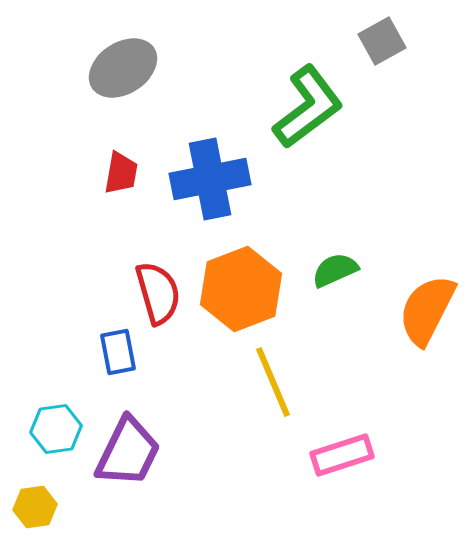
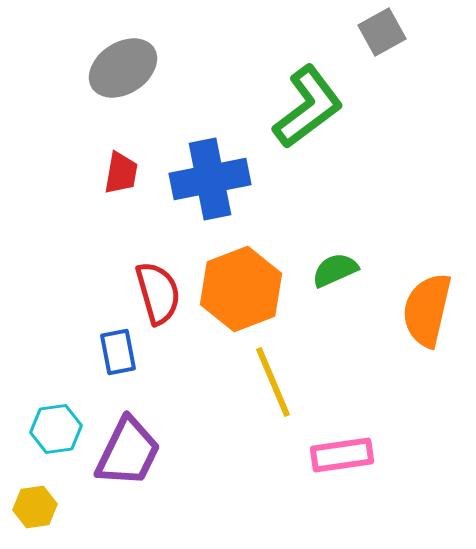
gray square: moved 9 px up
orange semicircle: rotated 14 degrees counterclockwise
pink rectangle: rotated 10 degrees clockwise
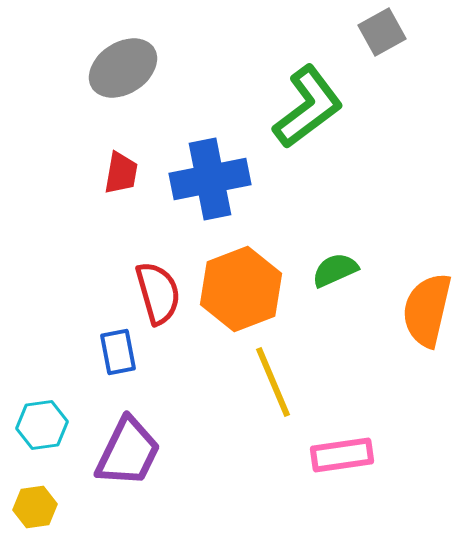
cyan hexagon: moved 14 px left, 4 px up
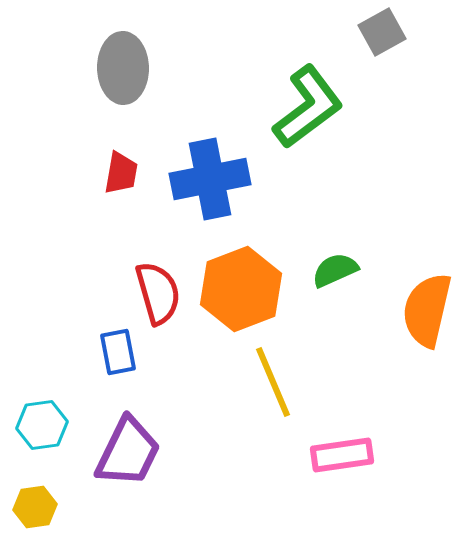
gray ellipse: rotated 58 degrees counterclockwise
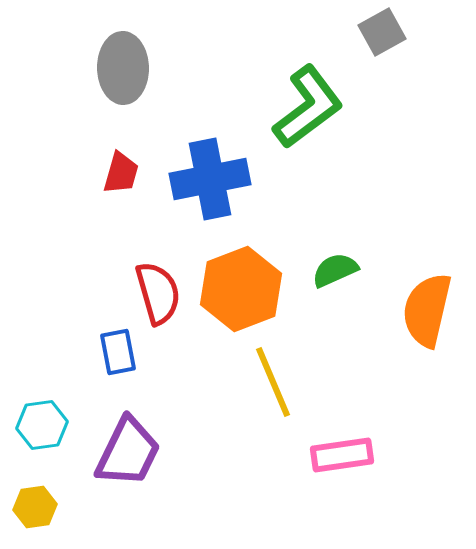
red trapezoid: rotated 6 degrees clockwise
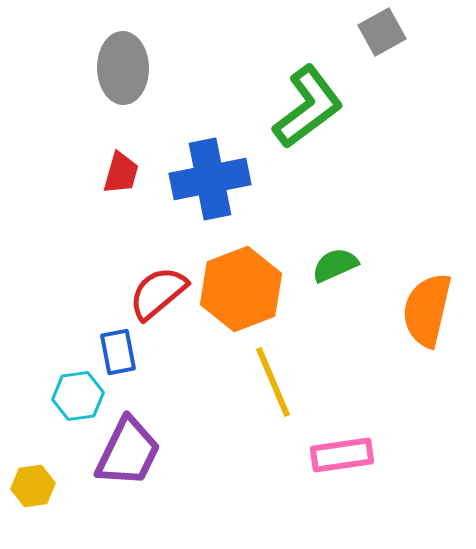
green semicircle: moved 5 px up
red semicircle: rotated 114 degrees counterclockwise
cyan hexagon: moved 36 px right, 29 px up
yellow hexagon: moved 2 px left, 21 px up
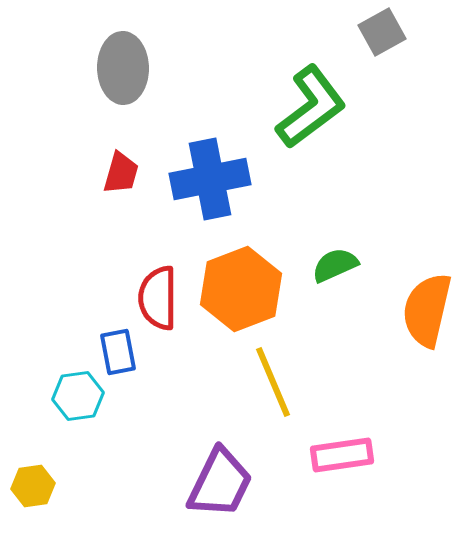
green L-shape: moved 3 px right
red semicircle: moved 5 px down; rotated 50 degrees counterclockwise
purple trapezoid: moved 92 px right, 31 px down
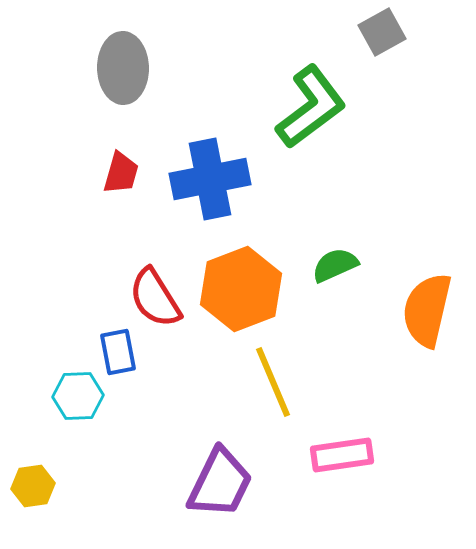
red semicircle: moved 3 px left; rotated 32 degrees counterclockwise
cyan hexagon: rotated 6 degrees clockwise
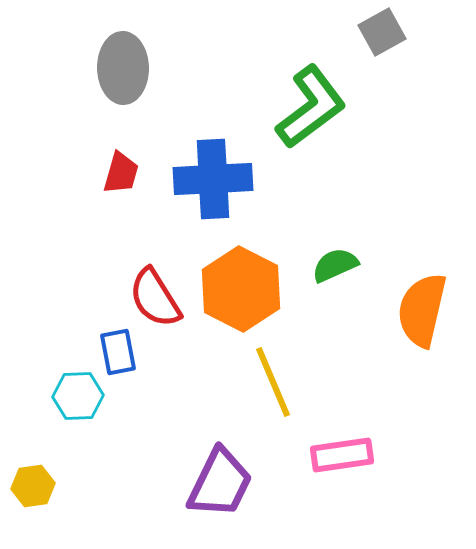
blue cross: moved 3 px right; rotated 8 degrees clockwise
orange hexagon: rotated 12 degrees counterclockwise
orange semicircle: moved 5 px left
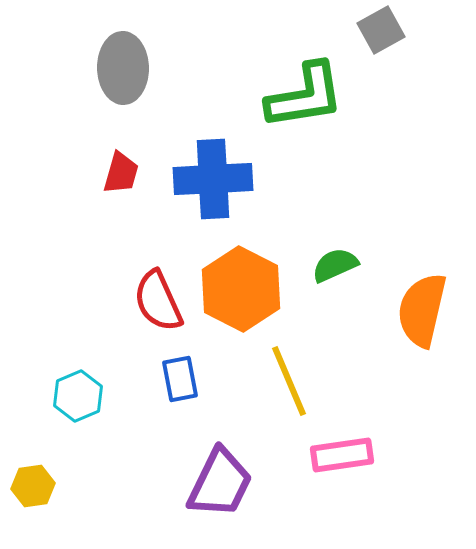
gray square: moved 1 px left, 2 px up
green L-shape: moved 6 px left, 11 px up; rotated 28 degrees clockwise
red semicircle: moved 3 px right, 3 px down; rotated 8 degrees clockwise
blue rectangle: moved 62 px right, 27 px down
yellow line: moved 16 px right, 1 px up
cyan hexagon: rotated 21 degrees counterclockwise
